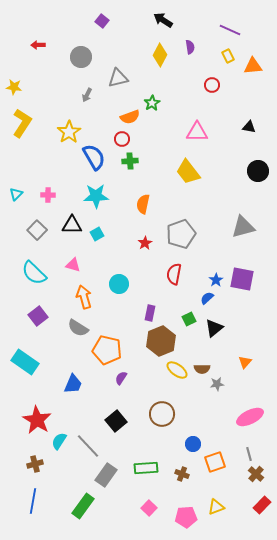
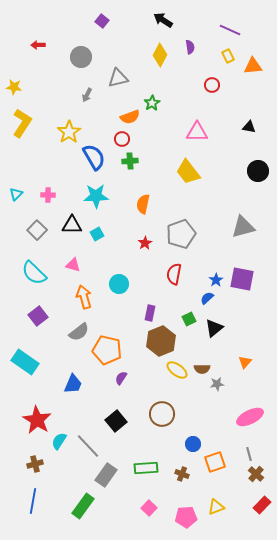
gray semicircle at (78, 328): moved 1 px right, 4 px down; rotated 70 degrees counterclockwise
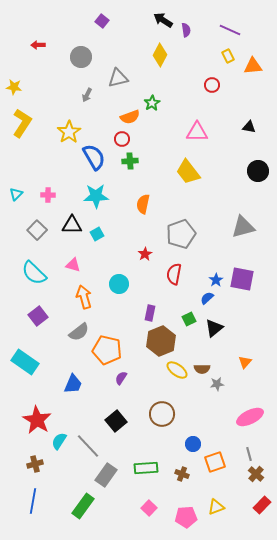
purple semicircle at (190, 47): moved 4 px left, 17 px up
red star at (145, 243): moved 11 px down
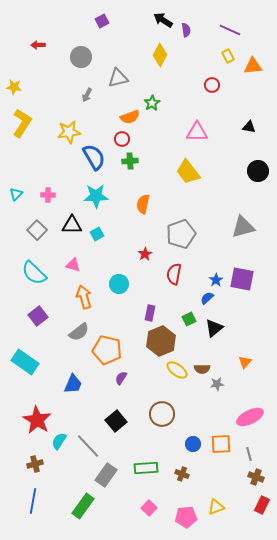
purple square at (102, 21): rotated 24 degrees clockwise
yellow star at (69, 132): rotated 25 degrees clockwise
orange square at (215, 462): moved 6 px right, 18 px up; rotated 15 degrees clockwise
brown cross at (256, 474): moved 3 px down; rotated 21 degrees counterclockwise
red rectangle at (262, 505): rotated 18 degrees counterclockwise
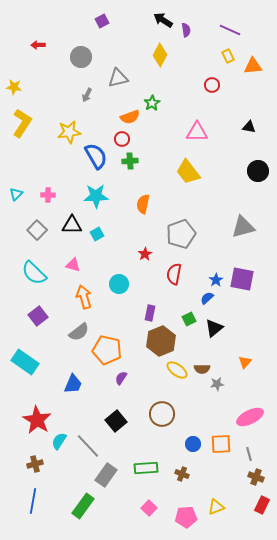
blue semicircle at (94, 157): moved 2 px right, 1 px up
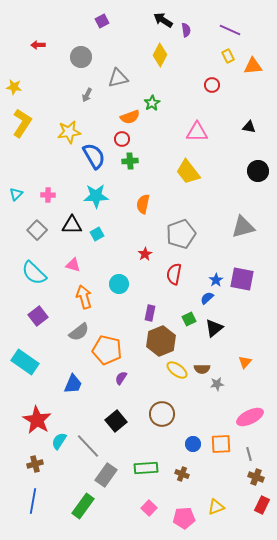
blue semicircle at (96, 156): moved 2 px left
pink pentagon at (186, 517): moved 2 px left, 1 px down
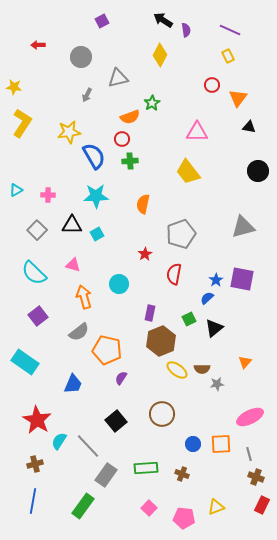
orange triangle at (253, 66): moved 15 px left, 32 px down; rotated 48 degrees counterclockwise
cyan triangle at (16, 194): moved 4 px up; rotated 16 degrees clockwise
pink pentagon at (184, 518): rotated 10 degrees clockwise
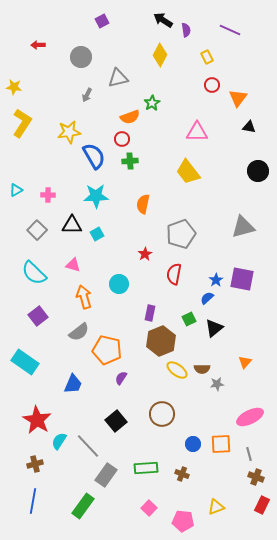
yellow rectangle at (228, 56): moved 21 px left, 1 px down
pink pentagon at (184, 518): moved 1 px left, 3 px down
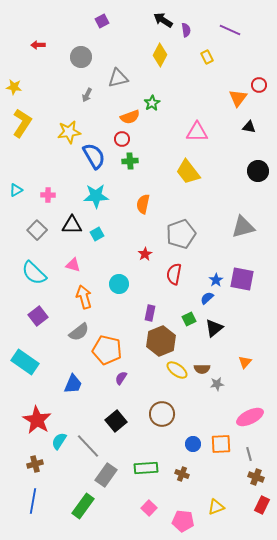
red circle at (212, 85): moved 47 px right
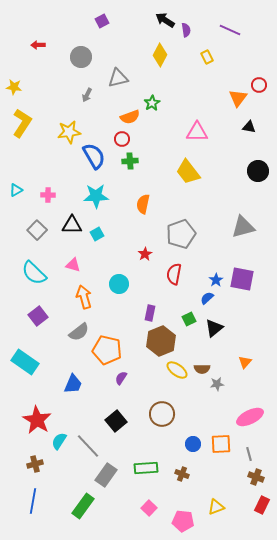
black arrow at (163, 20): moved 2 px right
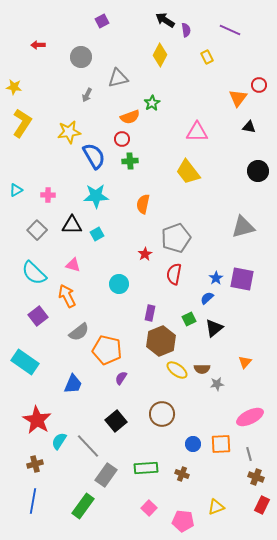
gray pentagon at (181, 234): moved 5 px left, 4 px down
blue star at (216, 280): moved 2 px up
orange arrow at (84, 297): moved 17 px left, 1 px up; rotated 10 degrees counterclockwise
